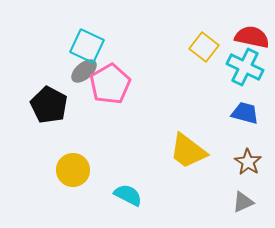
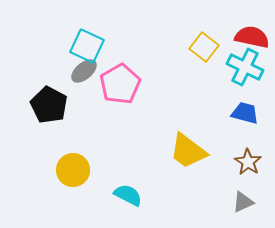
pink pentagon: moved 10 px right
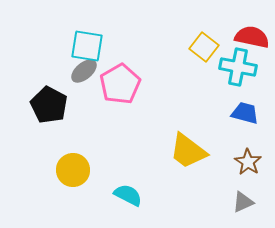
cyan square: rotated 16 degrees counterclockwise
cyan cross: moved 7 px left; rotated 15 degrees counterclockwise
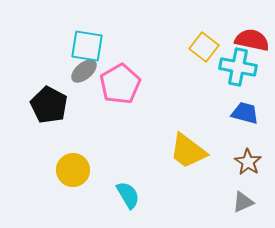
red semicircle: moved 3 px down
cyan semicircle: rotated 32 degrees clockwise
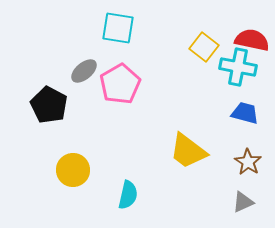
cyan square: moved 31 px right, 18 px up
cyan semicircle: rotated 44 degrees clockwise
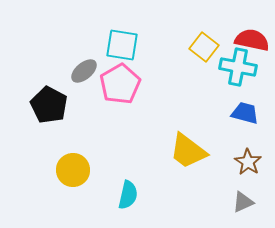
cyan square: moved 4 px right, 17 px down
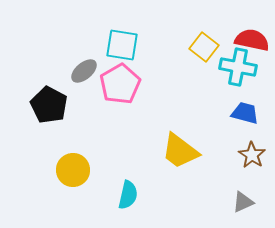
yellow trapezoid: moved 8 px left
brown star: moved 4 px right, 7 px up
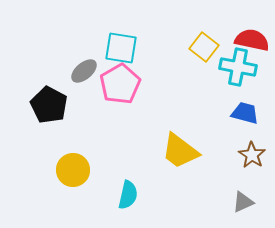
cyan square: moved 1 px left, 3 px down
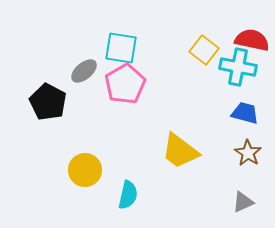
yellow square: moved 3 px down
pink pentagon: moved 5 px right
black pentagon: moved 1 px left, 3 px up
brown star: moved 4 px left, 2 px up
yellow circle: moved 12 px right
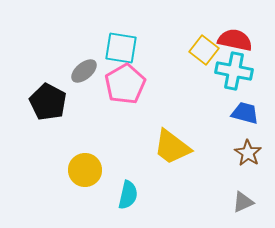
red semicircle: moved 17 px left
cyan cross: moved 4 px left, 4 px down
yellow trapezoid: moved 8 px left, 4 px up
